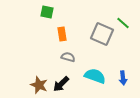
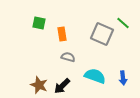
green square: moved 8 px left, 11 px down
black arrow: moved 1 px right, 2 px down
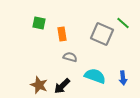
gray semicircle: moved 2 px right
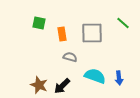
gray square: moved 10 px left, 1 px up; rotated 25 degrees counterclockwise
blue arrow: moved 4 px left
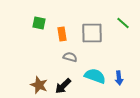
black arrow: moved 1 px right
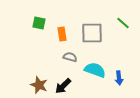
cyan semicircle: moved 6 px up
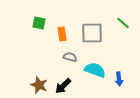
blue arrow: moved 1 px down
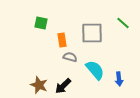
green square: moved 2 px right
orange rectangle: moved 6 px down
cyan semicircle: rotated 30 degrees clockwise
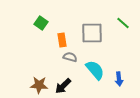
green square: rotated 24 degrees clockwise
brown star: rotated 18 degrees counterclockwise
